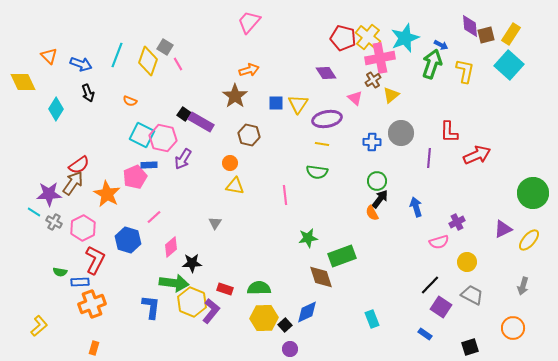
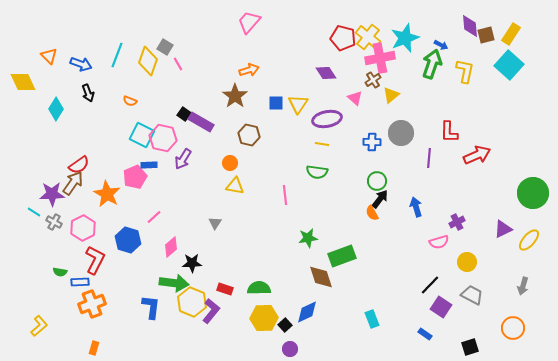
purple star at (49, 194): moved 3 px right
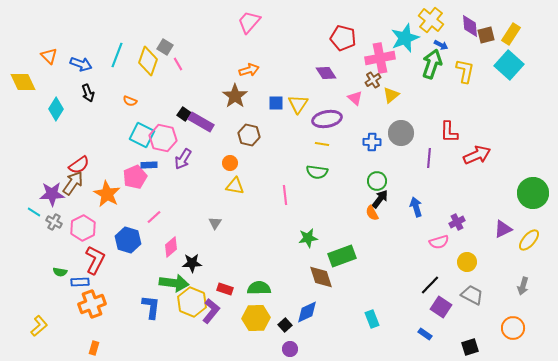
yellow cross at (368, 37): moved 63 px right, 17 px up
yellow hexagon at (264, 318): moved 8 px left
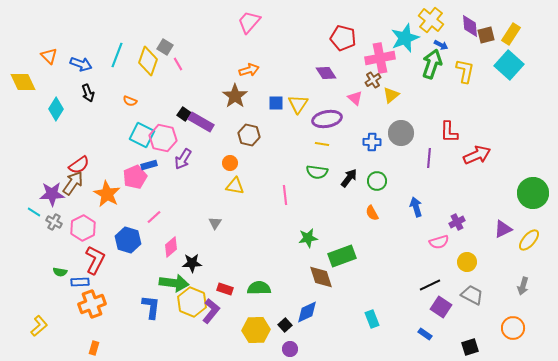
blue rectangle at (149, 165): rotated 14 degrees counterclockwise
black arrow at (380, 199): moved 31 px left, 21 px up
black line at (430, 285): rotated 20 degrees clockwise
yellow hexagon at (256, 318): moved 12 px down
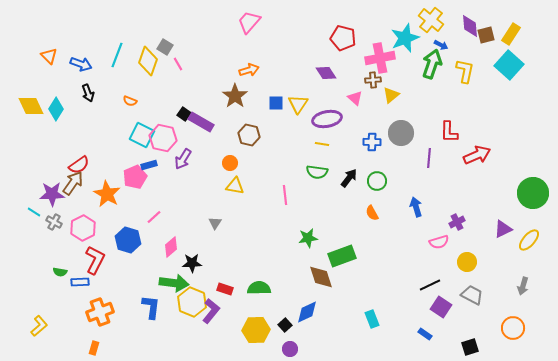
brown cross at (373, 80): rotated 28 degrees clockwise
yellow diamond at (23, 82): moved 8 px right, 24 px down
orange cross at (92, 304): moved 8 px right, 8 px down
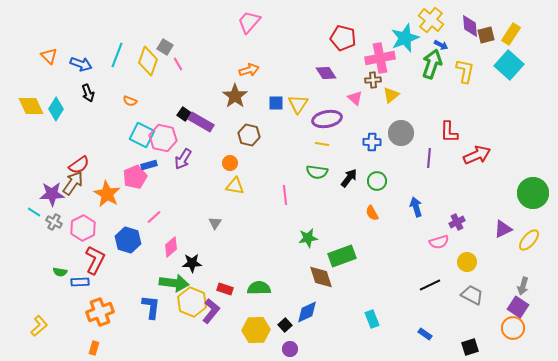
purple square at (441, 307): moved 77 px right
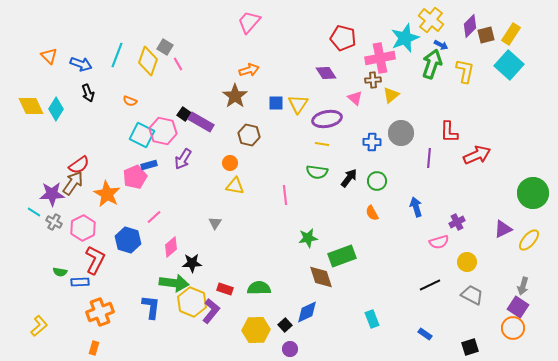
purple diamond at (470, 26): rotated 50 degrees clockwise
pink hexagon at (163, 138): moved 7 px up
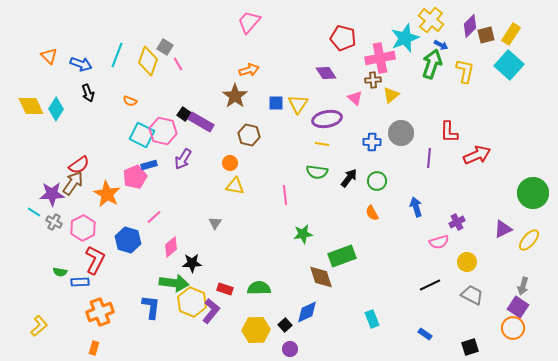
green star at (308, 238): moved 5 px left, 4 px up
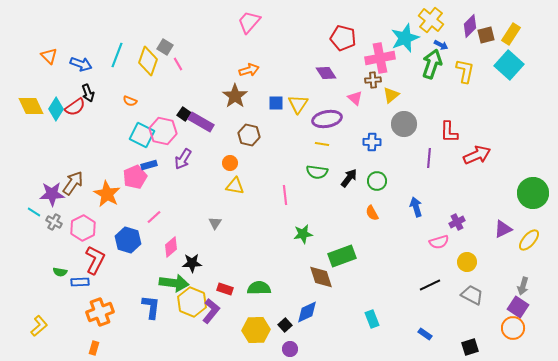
gray circle at (401, 133): moved 3 px right, 9 px up
red semicircle at (79, 165): moved 4 px left, 58 px up
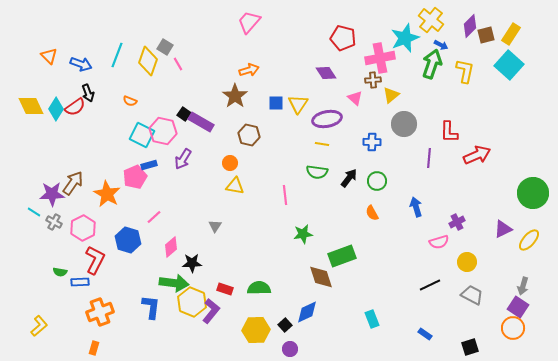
gray triangle at (215, 223): moved 3 px down
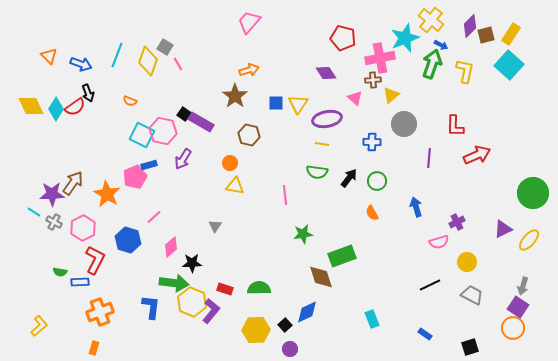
red L-shape at (449, 132): moved 6 px right, 6 px up
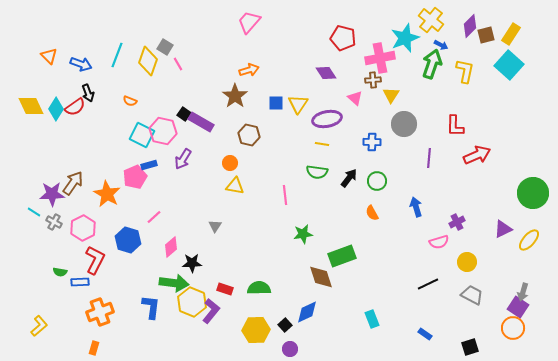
yellow triangle at (391, 95): rotated 18 degrees counterclockwise
black line at (430, 285): moved 2 px left, 1 px up
gray arrow at (523, 286): moved 6 px down
